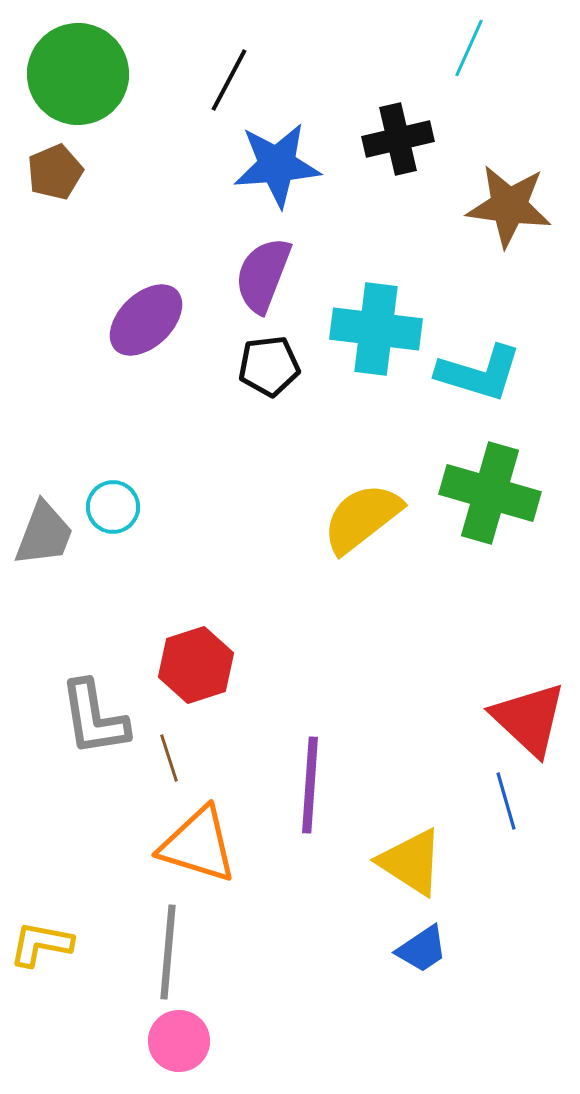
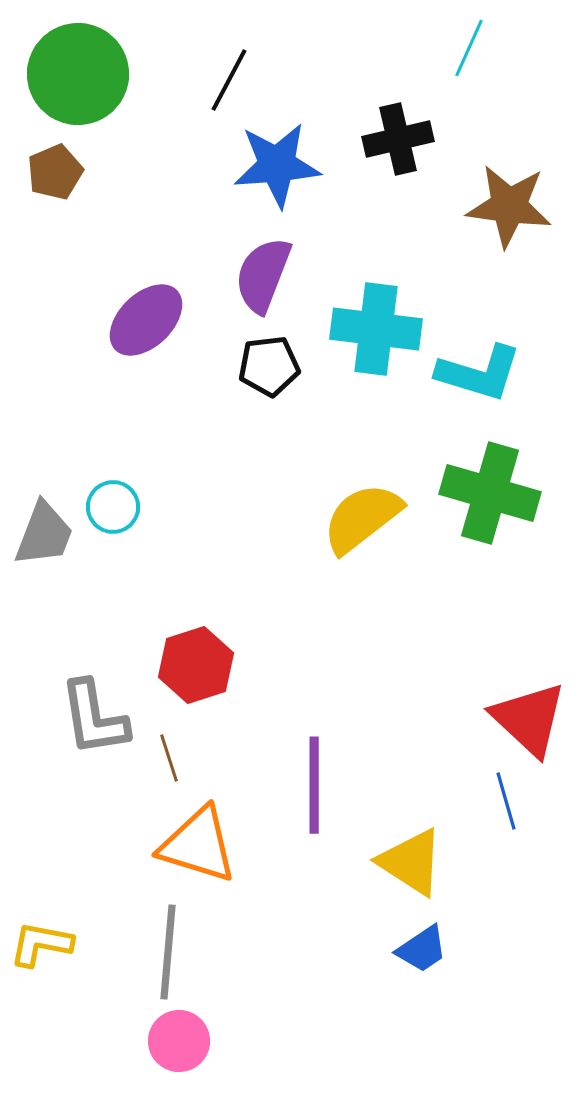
purple line: moved 4 px right; rotated 4 degrees counterclockwise
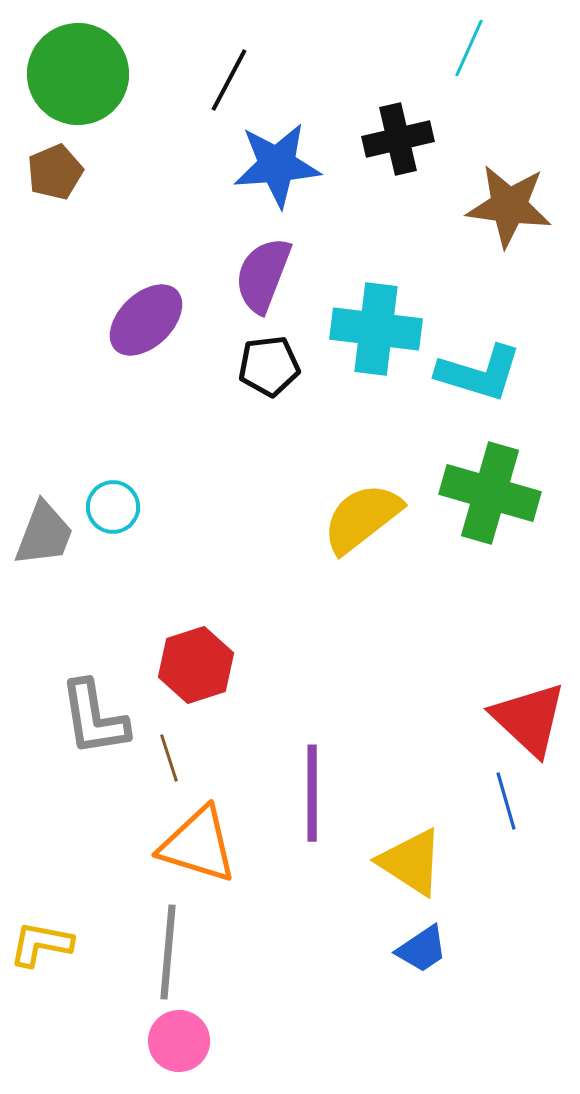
purple line: moved 2 px left, 8 px down
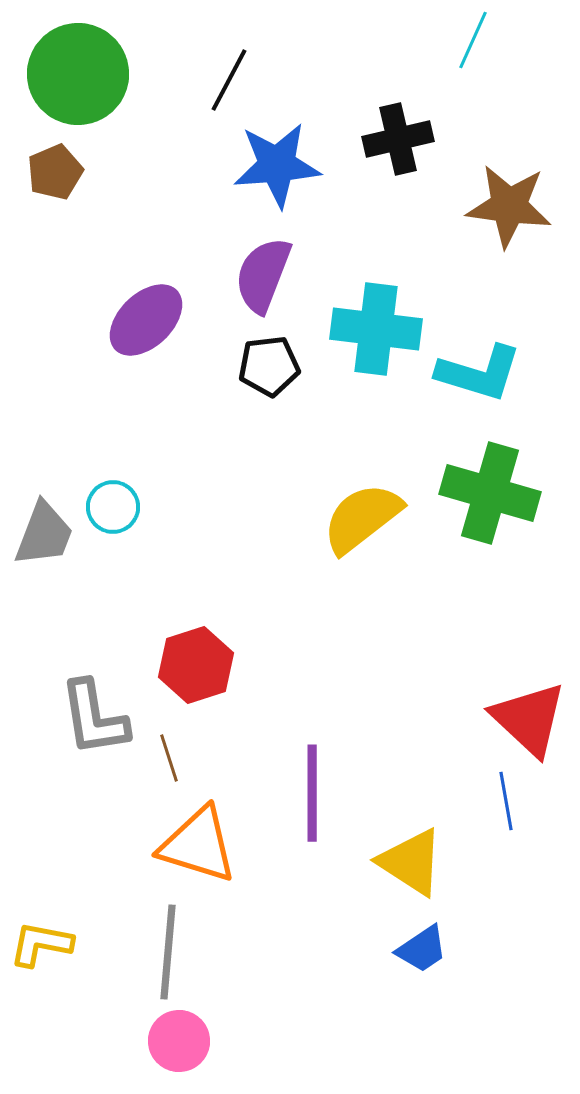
cyan line: moved 4 px right, 8 px up
blue line: rotated 6 degrees clockwise
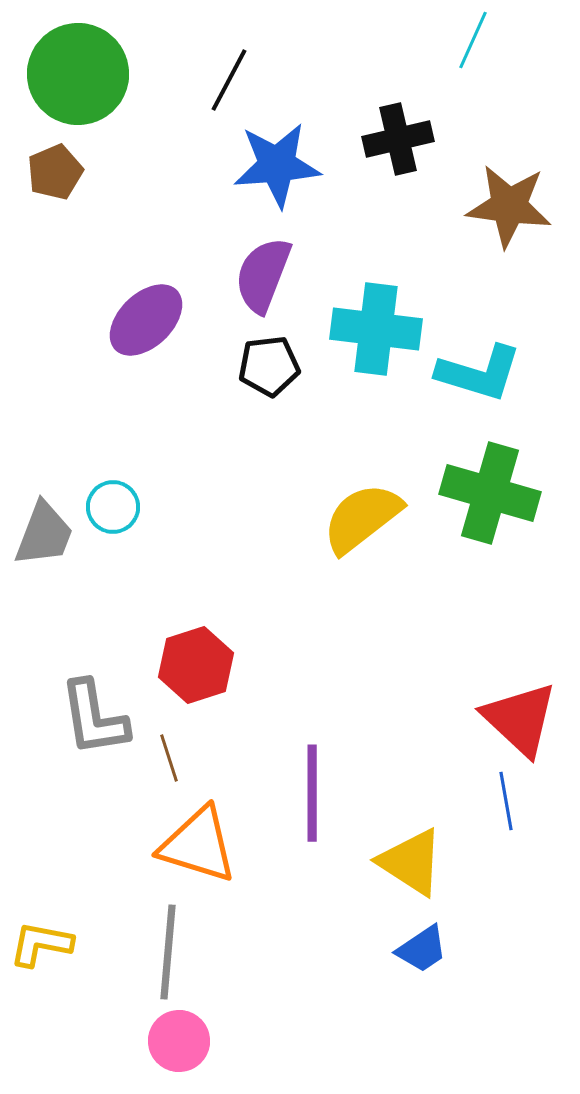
red triangle: moved 9 px left
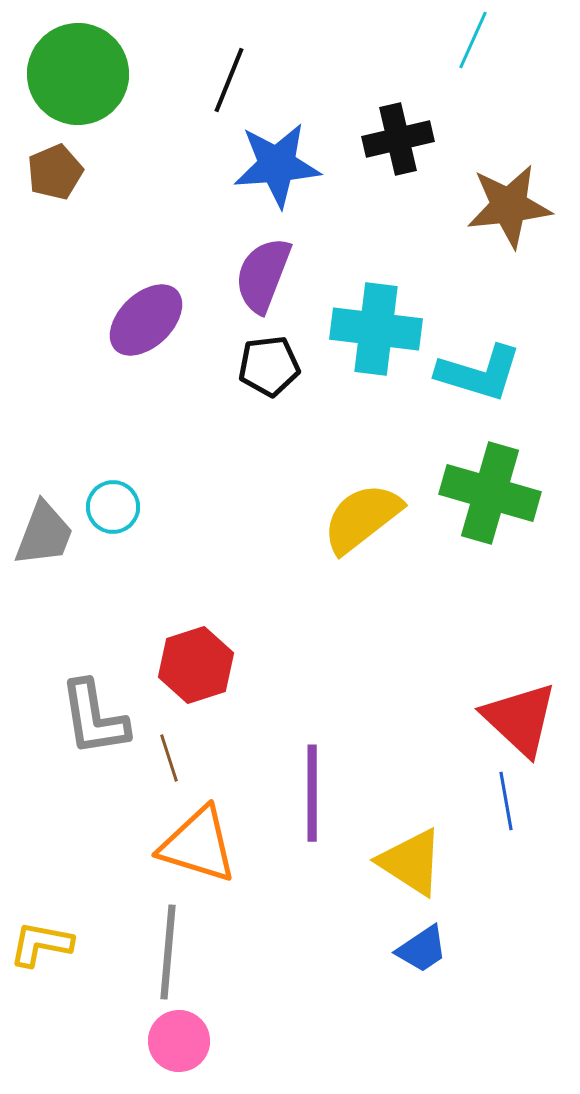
black line: rotated 6 degrees counterclockwise
brown star: rotated 14 degrees counterclockwise
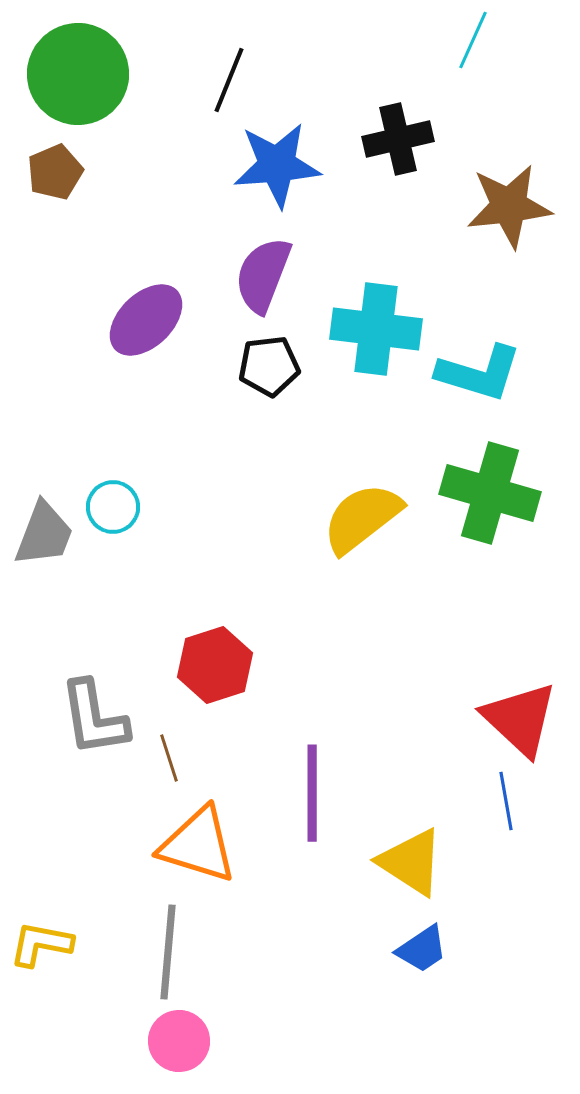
red hexagon: moved 19 px right
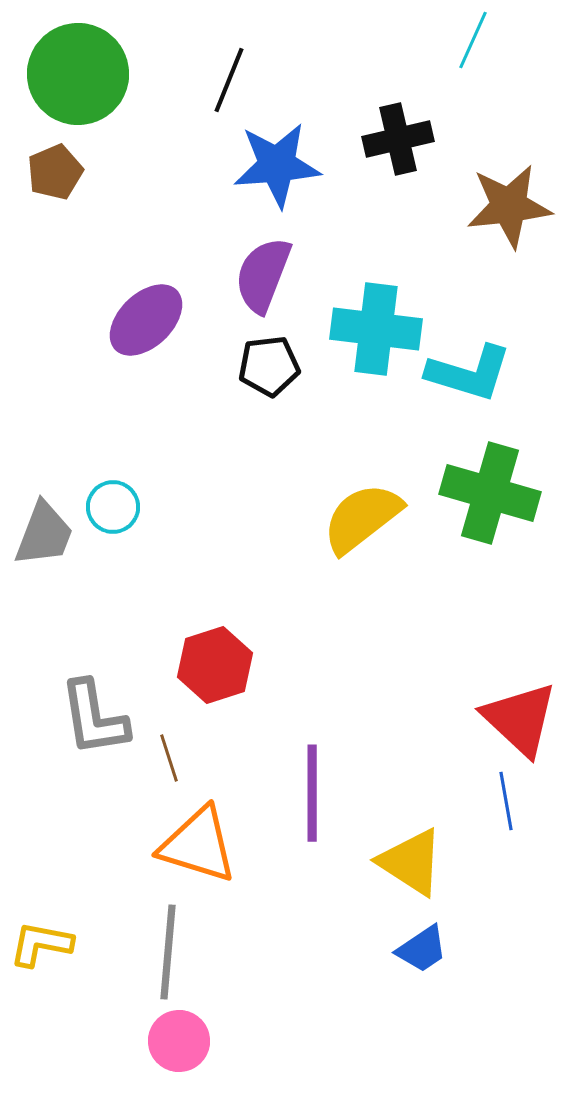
cyan L-shape: moved 10 px left
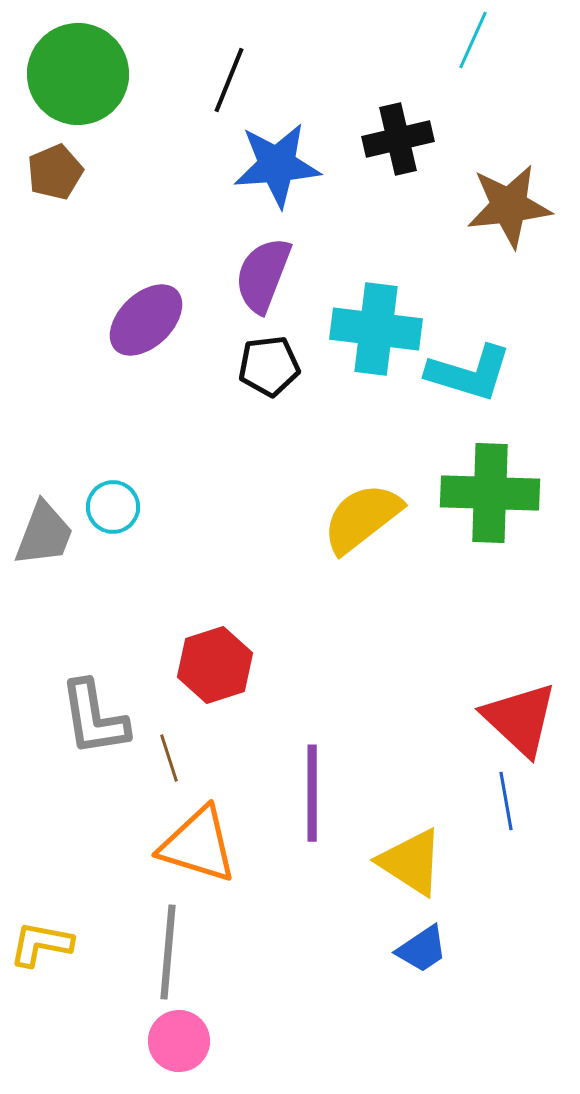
green cross: rotated 14 degrees counterclockwise
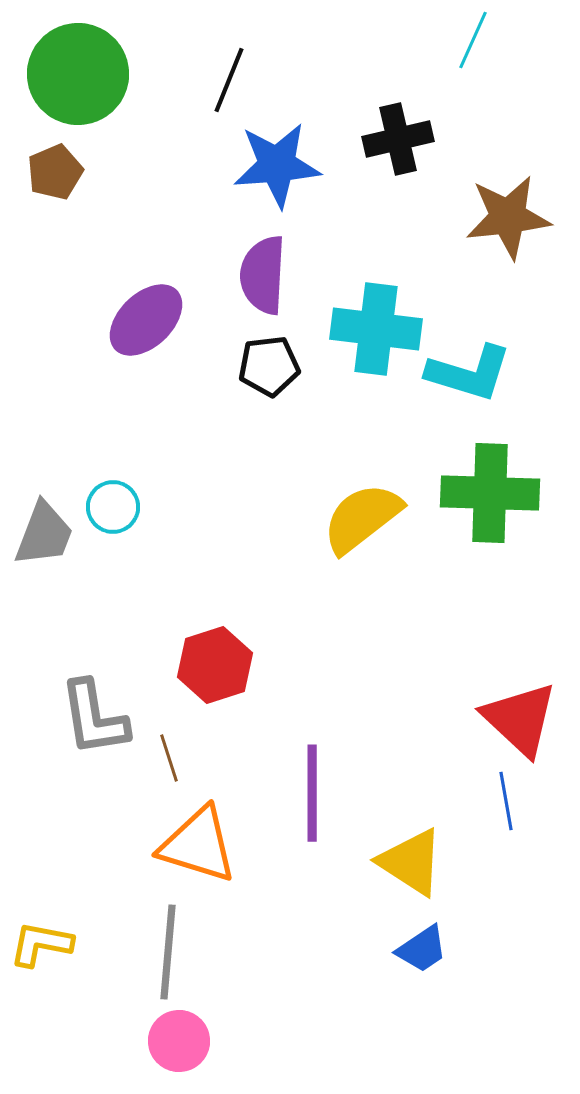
brown star: moved 1 px left, 11 px down
purple semicircle: rotated 18 degrees counterclockwise
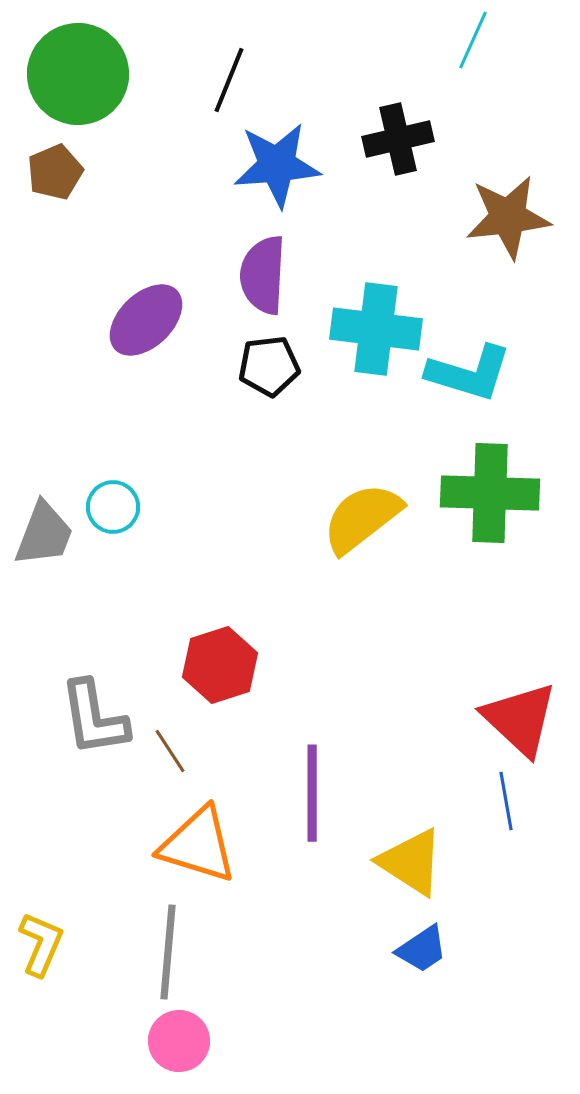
red hexagon: moved 5 px right
brown line: moved 1 px right, 7 px up; rotated 15 degrees counterclockwise
yellow L-shape: rotated 102 degrees clockwise
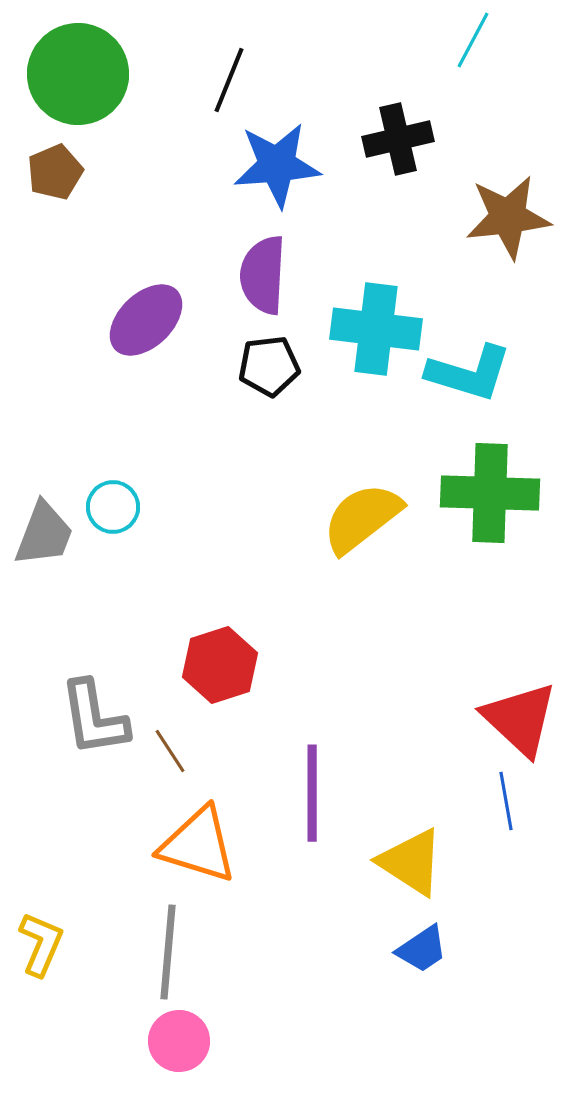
cyan line: rotated 4 degrees clockwise
